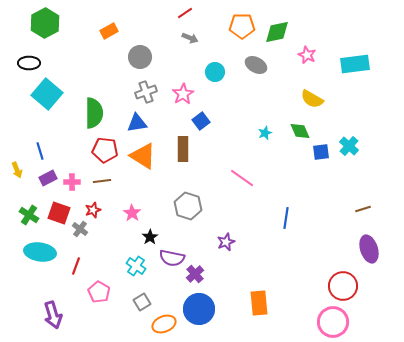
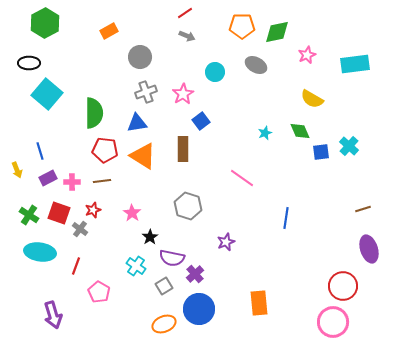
gray arrow at (190, 38): moved 3 px left, 2 px up
pink star at (307, 55): rotated 24 degrees clockwise
gray square at (142, 302): moved 22 px right, 16 px up
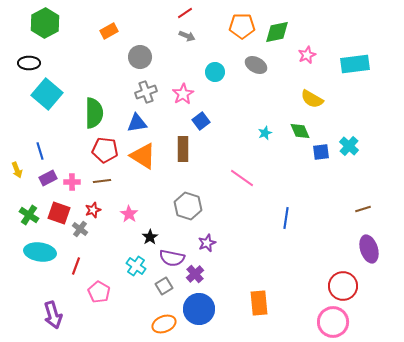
pink star at (132, 213): moved 3 px left, 1 px down
purple star at (226, 242): moved 19 px left, 1 px down
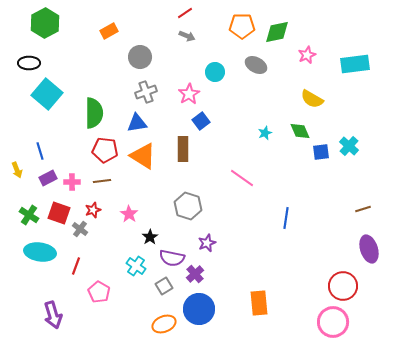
pink star at (183, 94): moved 6 px right
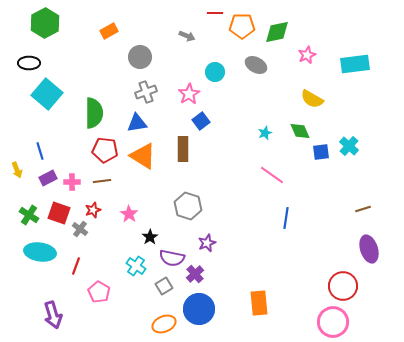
red line at (185, 13): moved 30 px right; rotated 35 degrees clockwise
pink line at (242, 178): moved 30 px right, 3 px up
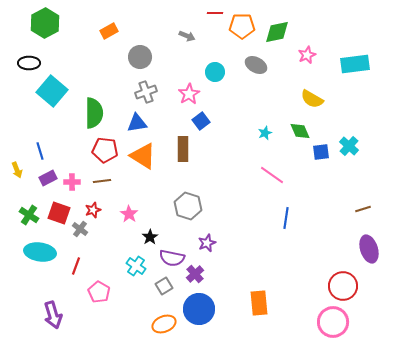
cyan square at (47, 94): moved 5 px right, 3 px up
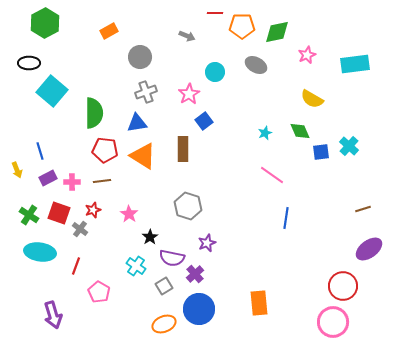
blue square at (201, 121): moved 3 px right
purple ellipse at (369, 249): rotated 72 degrees clockwise
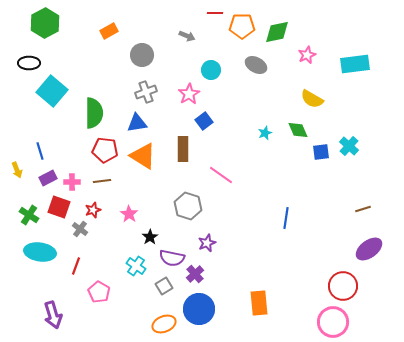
gray circle at (140, 57): moved 2 px right, 2 px up
cyan circle at (215, 72): moved 4 px left, 2 px up
green diamond at (300, 131): moved 2 px left, 1 px up
pink line at (272, 175): moved 51 px left
red square at (59, 213): moved 6 px up
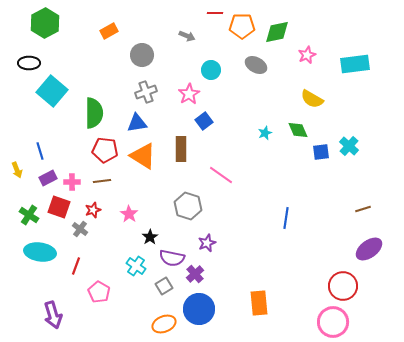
brown rectangle at (183, 149): moved 2 px left
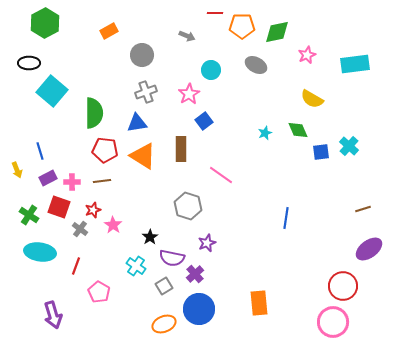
pink star at (129, 214): moved 16 px left, 11 px down
